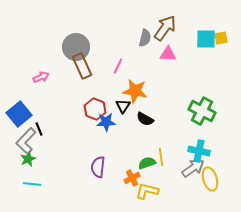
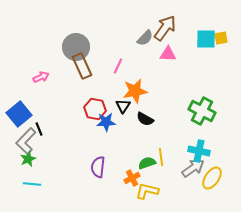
gray semicircle: rotated 30 degrees clockwise
orange star: rotated 20 degrees counterclockwise
red hexagon: rotated 10 degrees counterclockwise
yellow ellipse: moved 2 px right, 1 px up; rotated 50 degrees clockwise
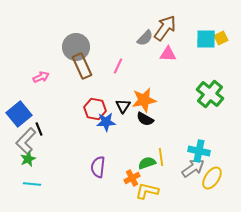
yellow square: rotated 16 degrees counterclockwise
orange star: moved 9 px right, 9 px down
green cross: moved 8 px right, 17 px up; rotated 12 degrees clockwise
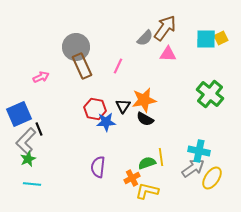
blue square: rotated 15 degrees clockwise
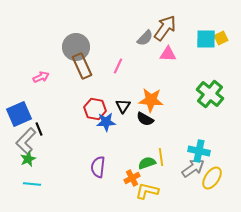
orange star: moved 7 px right; rotated 15 degrees clockwise
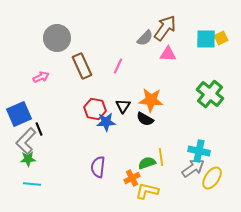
gray circle: moved 19 px left, 9 px up
green star: rotated 21 degrees clockwise
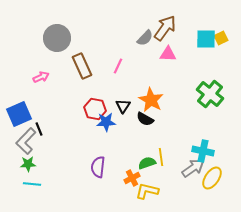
orange star: rotated 25 degrees clockwise
cyan cross: moved 4 px right
green star: moved 5 px down
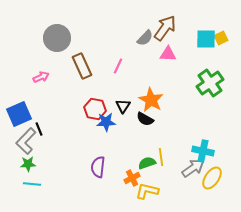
green cross: moved 11 px up; rotated 16 degrees clockwise
